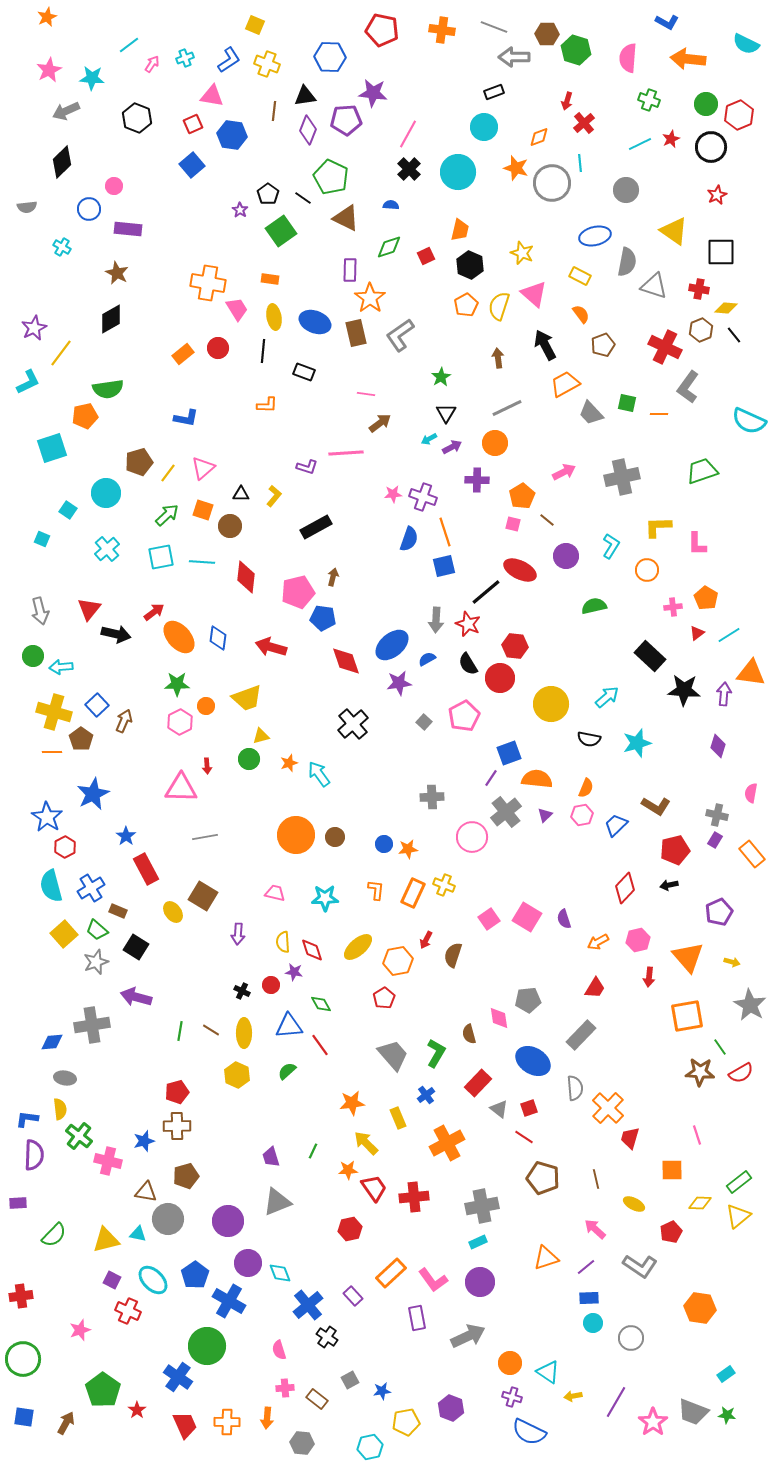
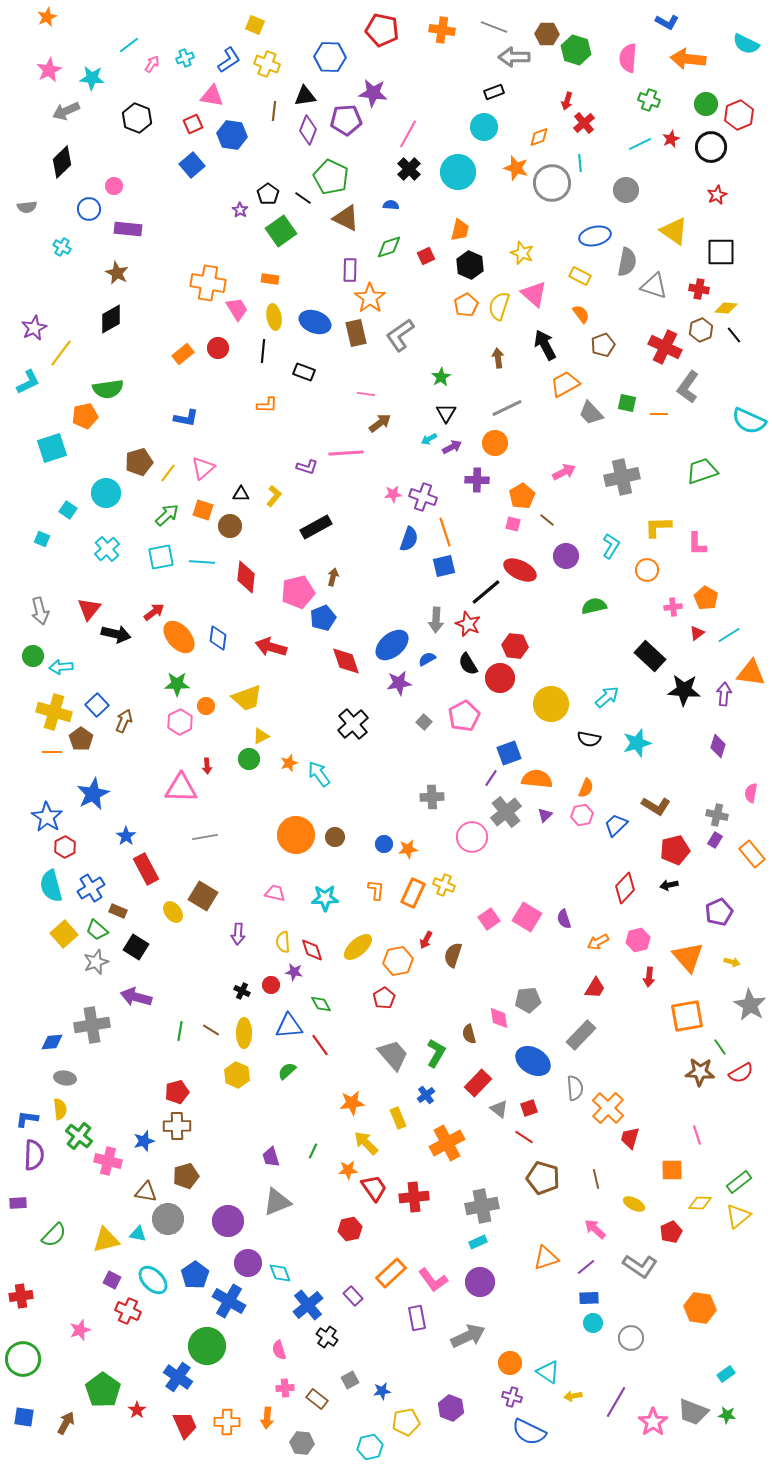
blue pentagon at (323, 618): rotated 30 degrees counterclockwise
yellow triangle at (261, 736): rotated 12 degrees counterclockwise
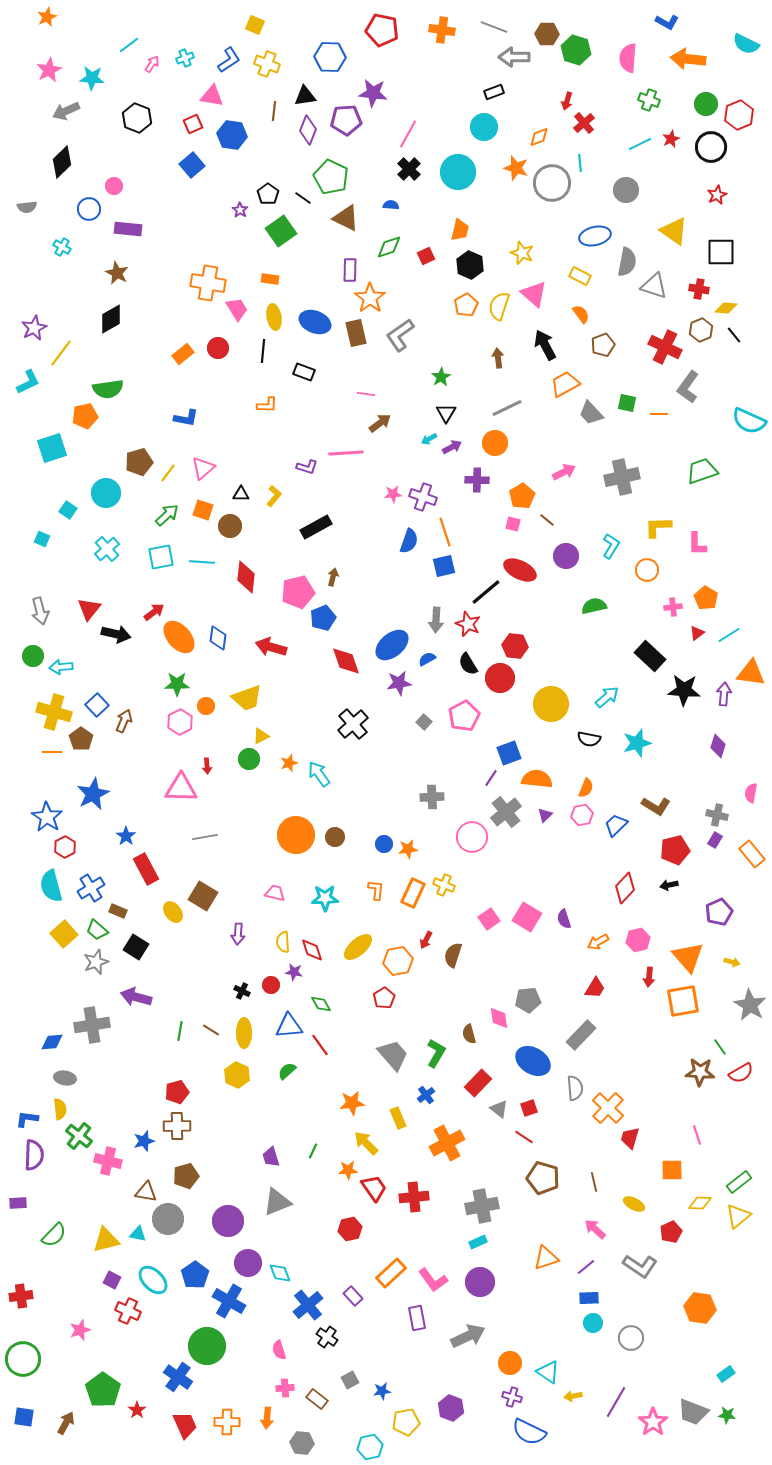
blue semicircle at (409, 539): moved 2 px down
orange square at (687, 1016): moved 4 px left, 15 px up
brown line at (596, 1179): moved 2 px left, 3 px down
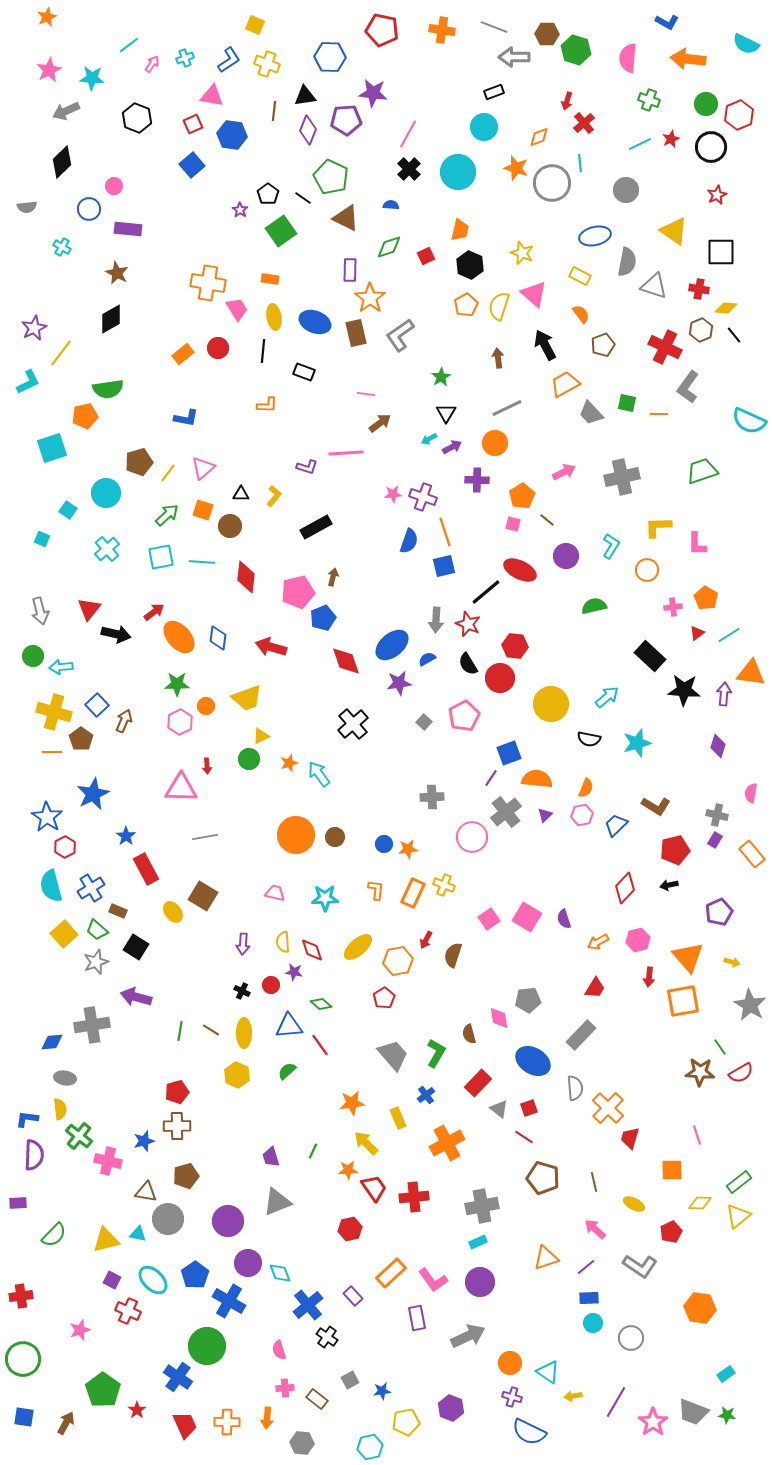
purple arrow at (238, 934): moved 5 px right, 10 px down
green diamond at (321, 1004): rotated 20 degrees counterclockwise
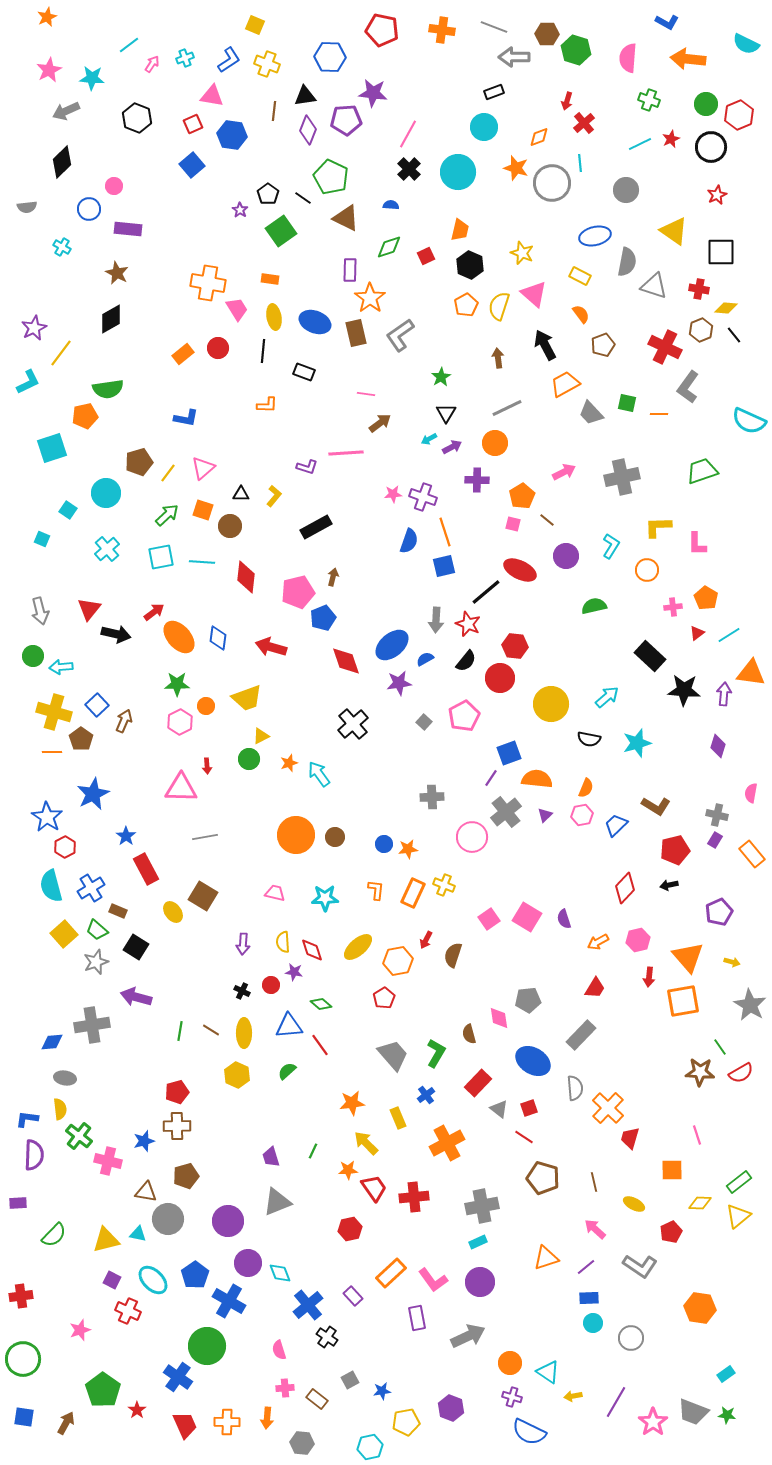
blue semicircle at (427, 659): moved 2 px left
black semicircle at (468, 664): moved 2 px left, 3 px up; rotated 110 degrees counterclockwise
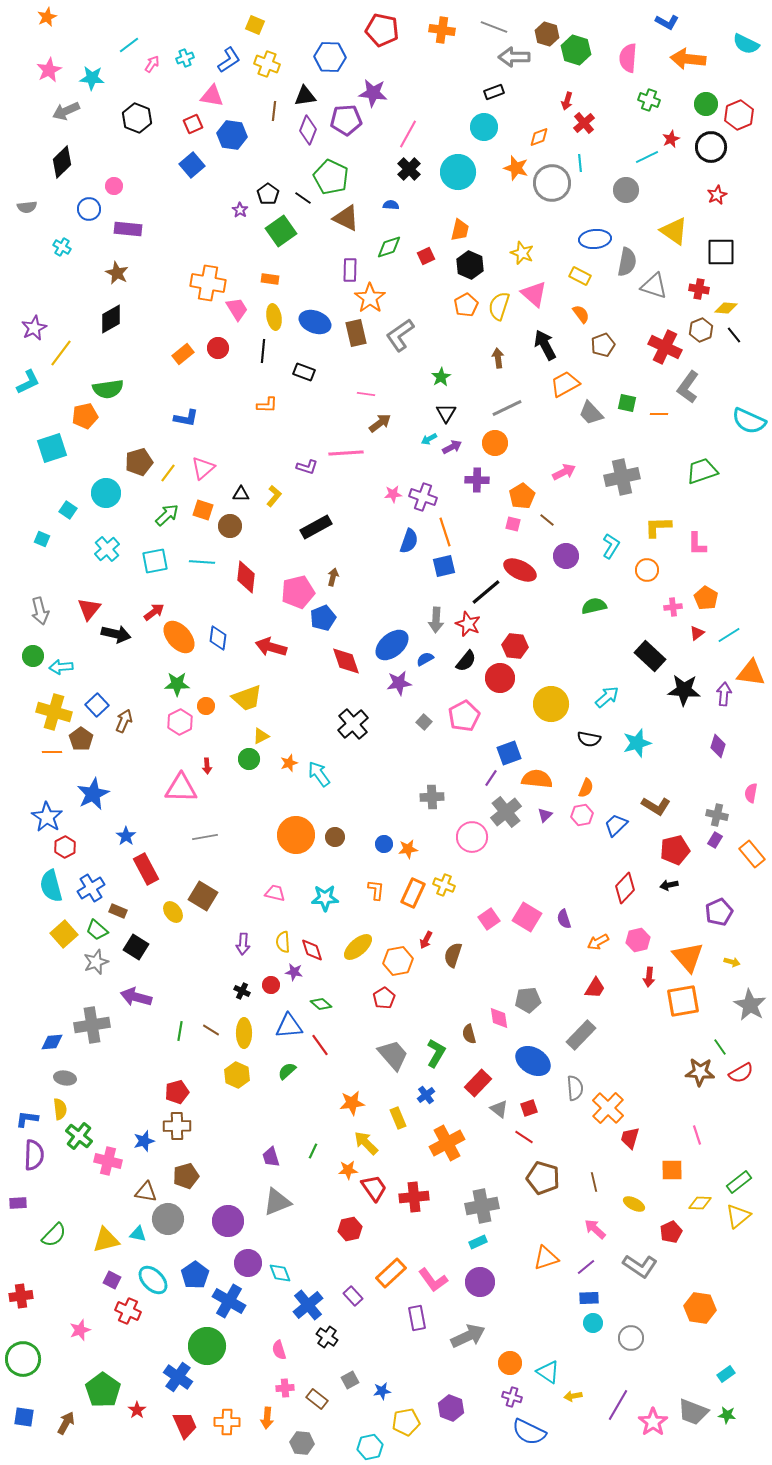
brown hexagon at (547, 34): rotated 15 degrees clockwise
cyan line at (640, 144): moved 7 px right, 13 px down
blue ellipse at (595, 236): moved 3 px down; rotated 8 degrees clockwise
cyan square at (161, 557): moved 6 px left, 4 px down
purple line at (616, 1402): moved 2 px right, 3 px down
